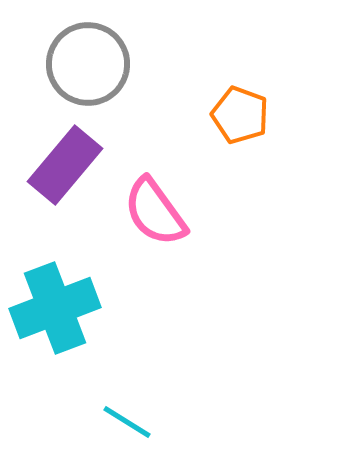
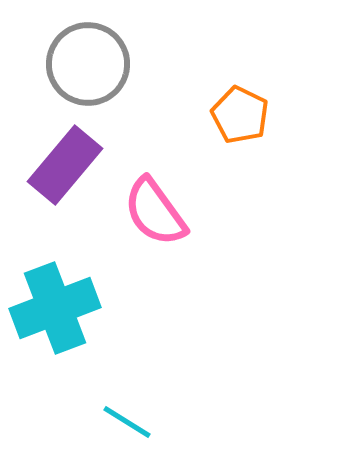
orange pentagon: rotated 6 degrees clockwise
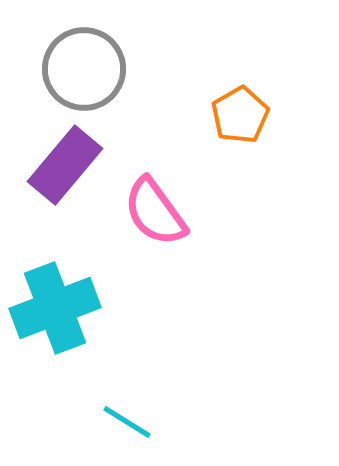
gray circle: moved 4 px left, 5 px down
orange pentagon: rotated 16 degrees clockwise
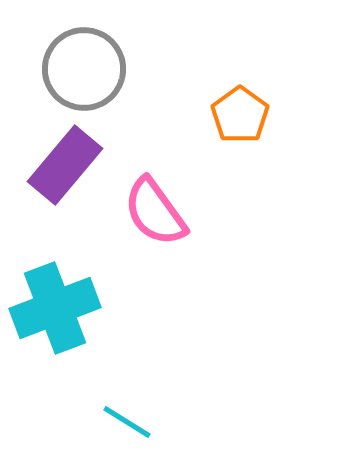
orange pentagon: rotated 6 degrees counterclockwise
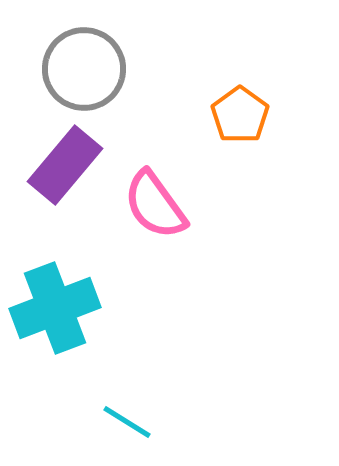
pink semicircle: moved 7 px up
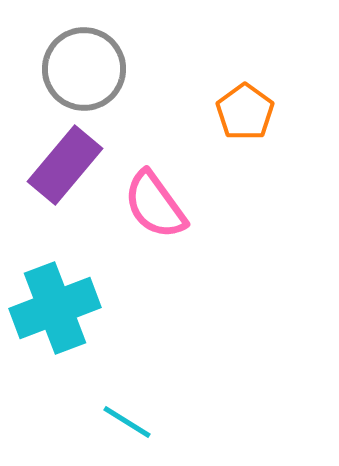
orange pentagon: moved 5 px right, 3 px up
